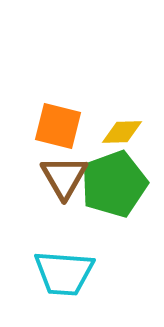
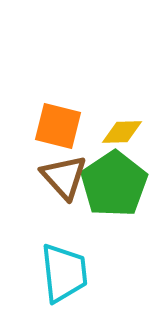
brown triangle: rotated 12 degrees counterclockwise
green pentagon: rotated 14 degrees counterclockwise
cyan trapezoid: rotated 100 degrees counterclockwise
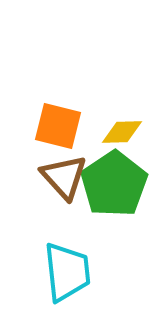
cyan trapezoid: moved 3 px right, 1 px up
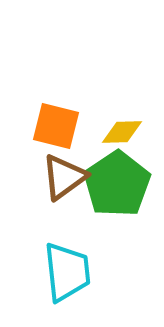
orange square: moved 2 px left
brown triangle: rotated 36 degrees clockwise
green pentagon: moved 3 px right
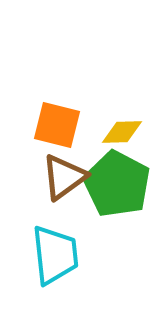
orange square: moved 1 px right, 1 px up
green pentagon: rotated 10 degrees counterclockwise
cyan trapezoid: moved 12 px left, 17 px up
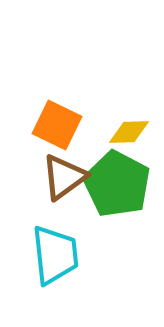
orange square: rotated 12 degrees clockwise
yellow diamond: moved 7 px right
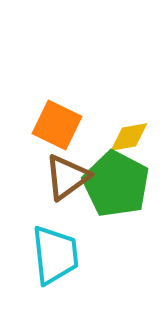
yellow diamond: moved 5 px down; rotated 9 degrees counterclockwise
brown triangle: moved 3 px right
green pentagon: moved 1 px left
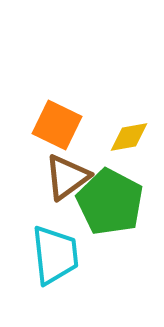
green pentagon: moved 6 px left, 18 px down
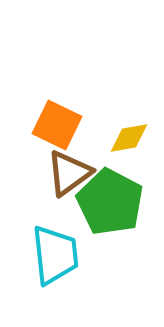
yellow diamond: moved 1 px down
brown triangle: moved 2 px right, 4 px up
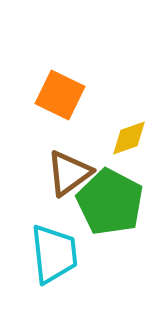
orange square: moved 3 px right, 30 px up
yellow diamond: rotated 9 degrees counterclockwise
cyan trapezoid: moved 1 px left, 1 px up
